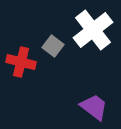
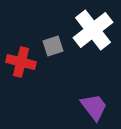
gray square: rotated 35 degrees clockwise
purple trapezoid: rotated 16 degrees clockwise
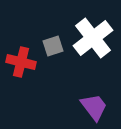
white cross: moved 8 px down
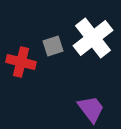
purple trapezoid: moved 3 px left, 2 px down
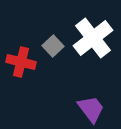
gray square: rotated 25 degrees counterclockwise
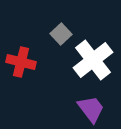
white cross: moved 22 px down
gray square: moved 8 px right, 12 px up
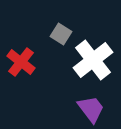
gray square: rotated 15 degrees counterclockwise
red cross: rotated 24 degrees clockwise
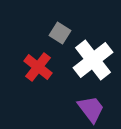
gray square: moved 1 px left, 1 px up
red cross: moved 17 px right, 5 px down
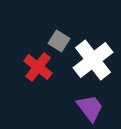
gray square: moved 1 px left, 8 px down
purple trapezoid: moved 1 px left, 1 px up
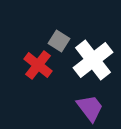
red cross: moved 2 px up
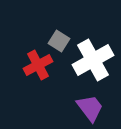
white cross: rotated 9 degrees clockwise
red cross: rotated 24 degrees clockwise
